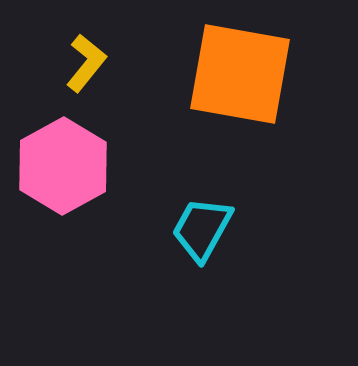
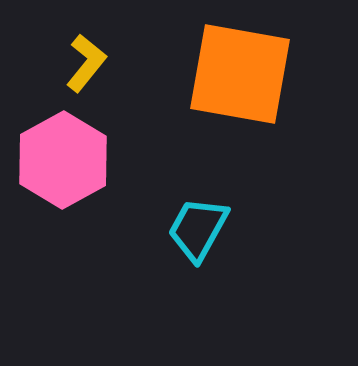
pink hexagon: moved 6 px up
cyan trapezoid: moved 4 px left
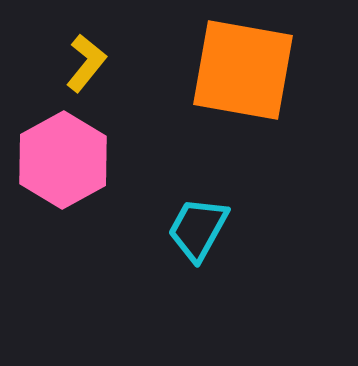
orange square: moved 3 px right, 4 px up
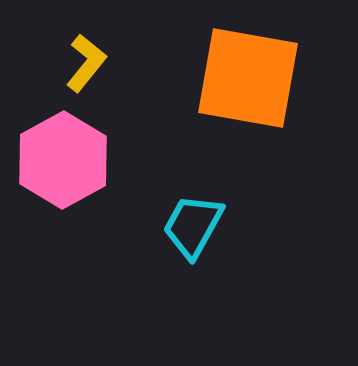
orange square: moved 5 px right, 8 px down
cyan trapezoid: moved 5 px left, 3 px up
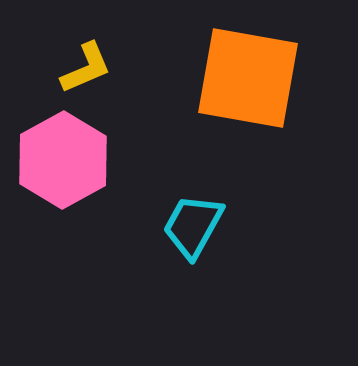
yellow L-shape: moved 5 px down; rotated 28 degrees clockwise
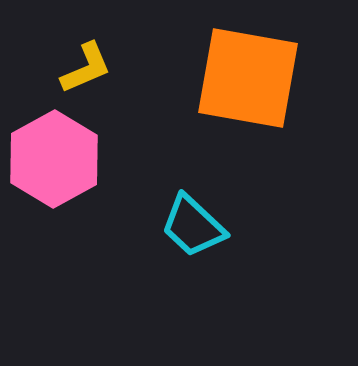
pink hexagon: moved 9 px left, 1 px up
cyan trapezoid: rotated 76 degrees counterclockwise
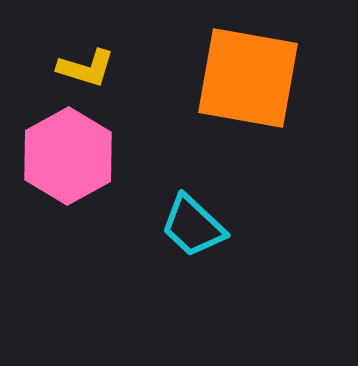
yellow L-shape: rotated 40 degrees clockwise
pink hexagon: moved 14 px right, 3 px up
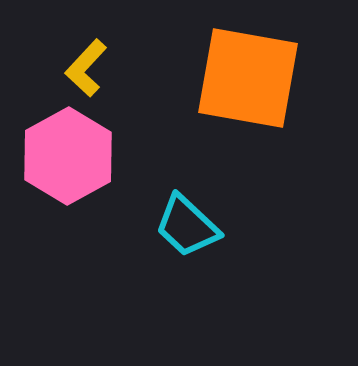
yellow L-shape: rotated 116 degrees clockwise
cyan trapezoid: moved 6 px left
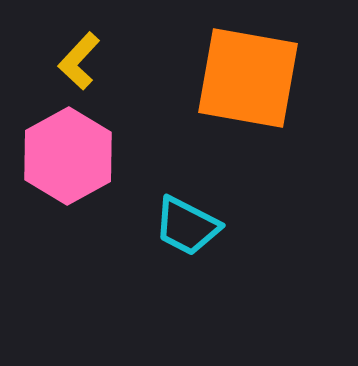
yellow L-shape: moved 7 px left, 7 px up
cyan trapezoid: rotated 16 degrees counterclockwise
